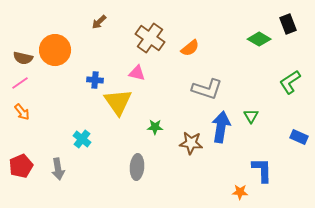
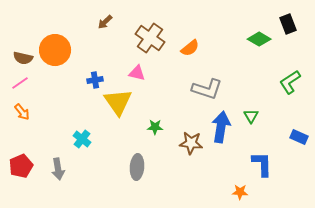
brown arrow: moved 6 px right
blue cross: rotated 14 degrees counterclockwise
blue L-shape: moved 6 px up
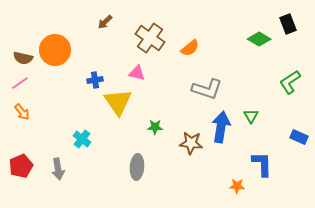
orange star: moved 3 px left, 6 px up
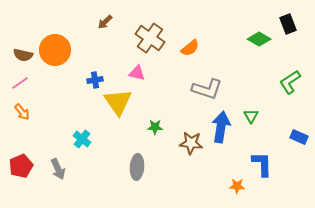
brown semicircle: moved 3 px up
gray arrow: rotated 15 degrees counterclockwise
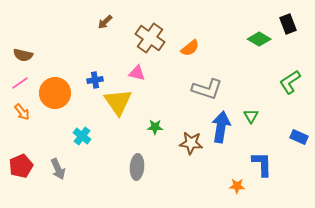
orange circle: moved 43 px down
cyan cross: moved 3 px up
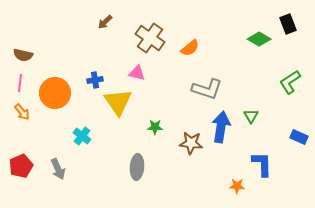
pink line: rotated 48 degrees counterclockwise
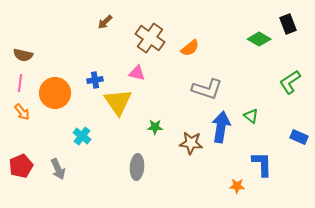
green triangle: rotated 21 degrees counterclockwise
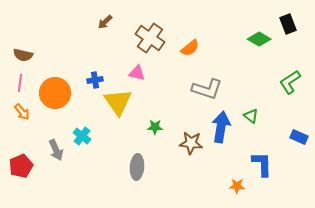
gray arrow: moved 2 px left, 19 px up
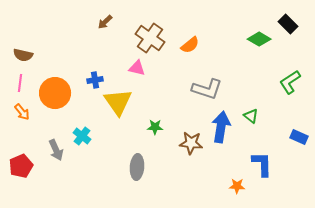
black rectangle: rotated 24 degrees counterclockwise
orange semicircle: moved 3 px up
pink triangle: moved 5 px up
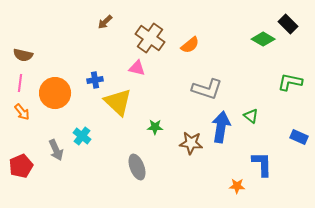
green diamond: moved 4 px right
green L-shape: rotated 45 degrees clockwise
yellow triangle: rotated 12 degrees counterclockwise
gray ellipse: rotated 25 degrees counterclockwise
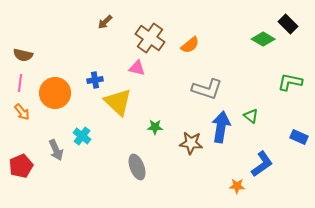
blue L-shape: rotated 56 degrees clockwise
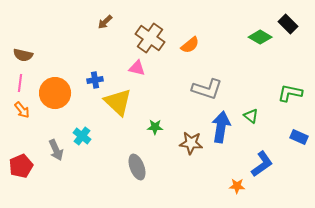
green diamond: moved 3 px left, 2 px up
green L-shape: moved 11 px down
orange arrow: moved 2 px up
